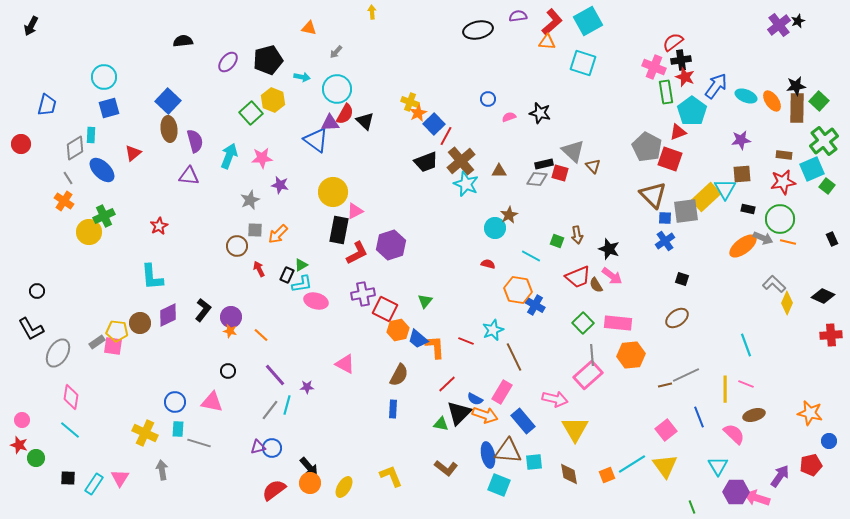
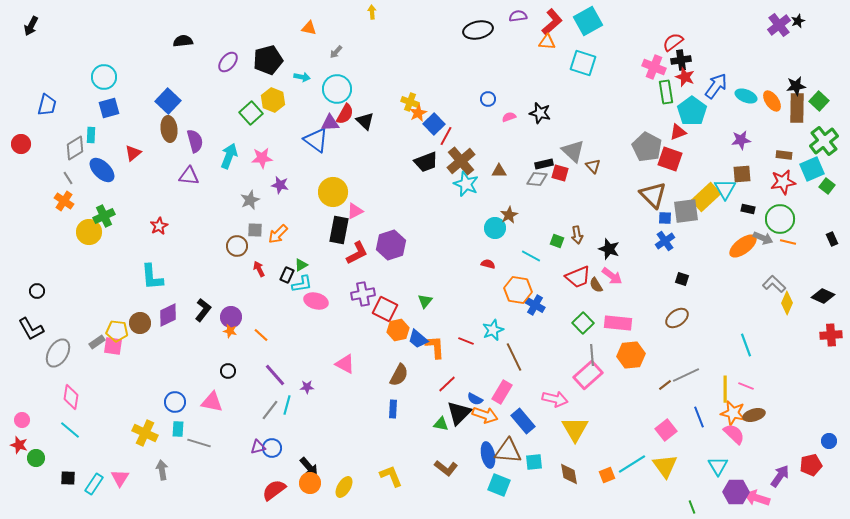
pink line at (746, 384): moved 2 px down
brown line at (665, 385): rotated 24 degrees counterclockwise
orange star at (810, 413): moved 77 px left
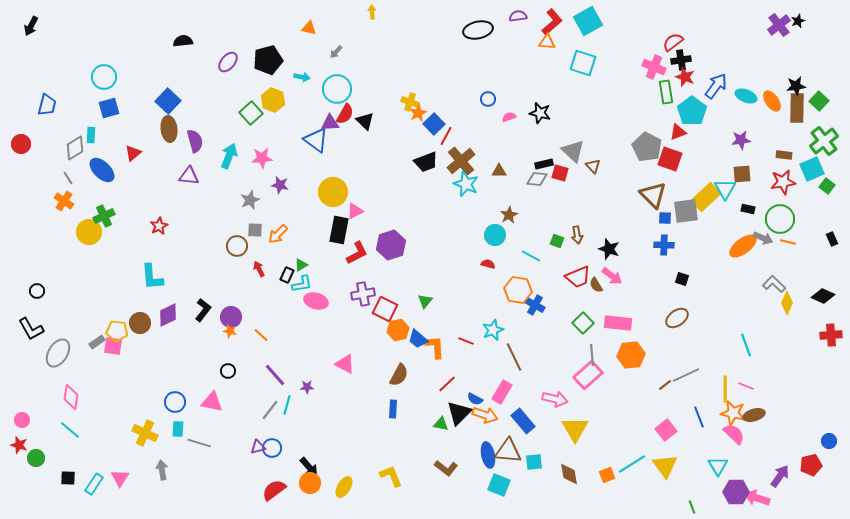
cyan circle at (495, 228): moved 7 px down
blue cross at (665, 241): moved 1 px left, 4 px down; rotated 36 degrees clockwise
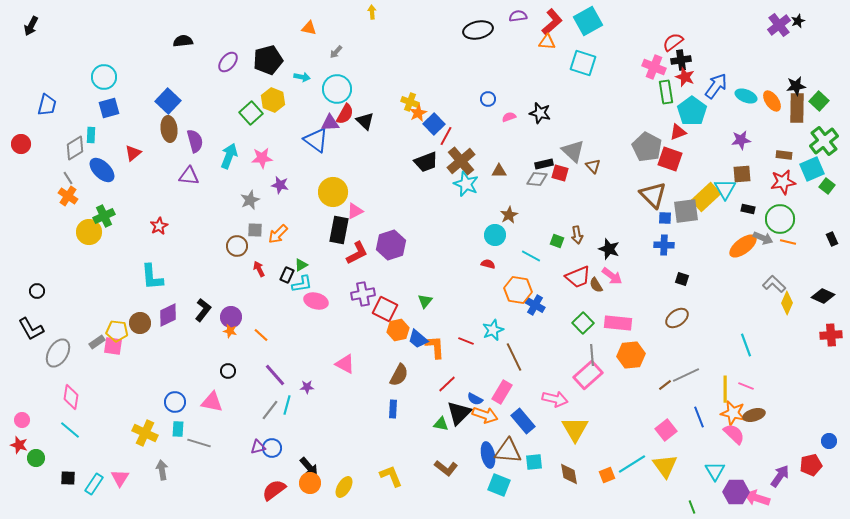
orange cross at (64, 201): moved 4 px right, 5 px up
cyan triangle at (718, 466): moved 3 px left, 5 px down
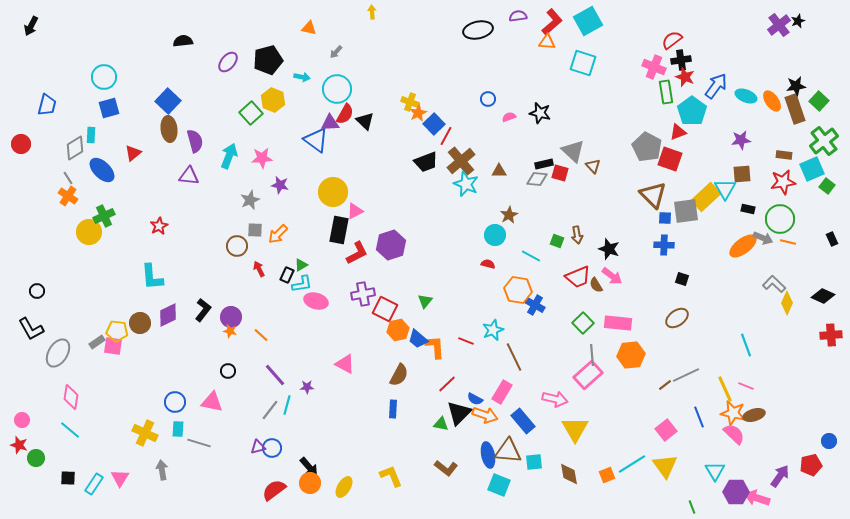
red semicircle at (673, 42): moved 1 px left, 2 px up
brown rectangle at (797, 108): moved 2 px left, 1 px down; rotated 20 degrees counterclockwise
yellow line at (725, 389): rotated 24 degrees counterclockwise
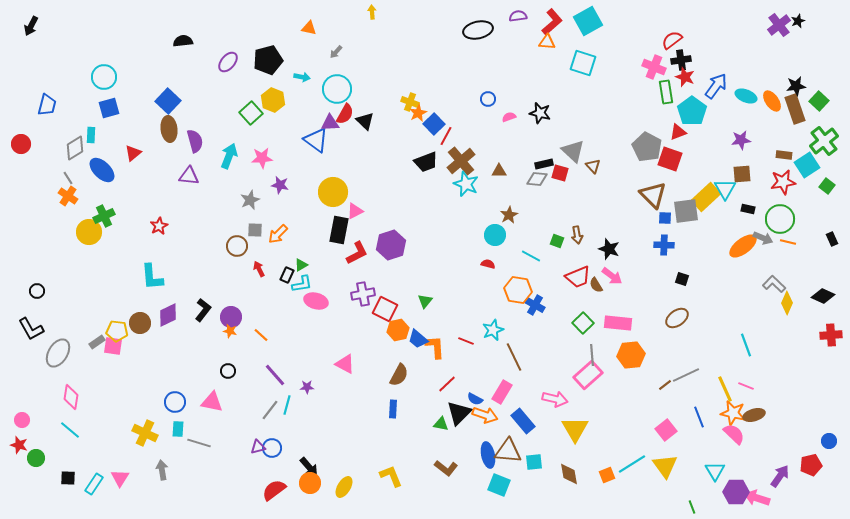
cyan square at (812, 169): moved 5 px left, 4 px up; rotated 10 degrees counterclockwise
